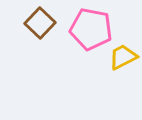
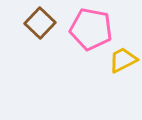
yellow trapezoid: moved 3 px down
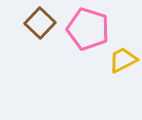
pink pentagon: moved 3 px left; rotated 6 degrees clockwise
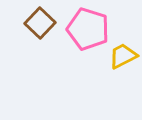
yellow trapezoid: moved 4 px up
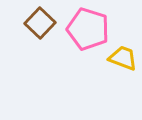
yellow trapezoid: moved 2 px down; rotated 48 degrees clockwise
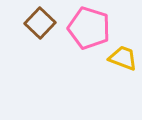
pink pentagon: moved 1 px right, 1 px up
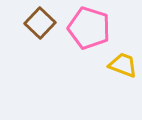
yellow trapezoid: moved 7 px down
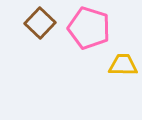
yellow trapezoid: rotated 20 degrees counterclockwise
